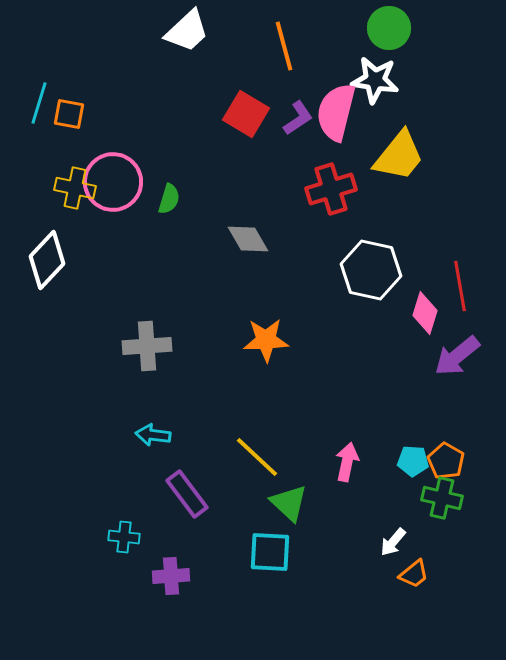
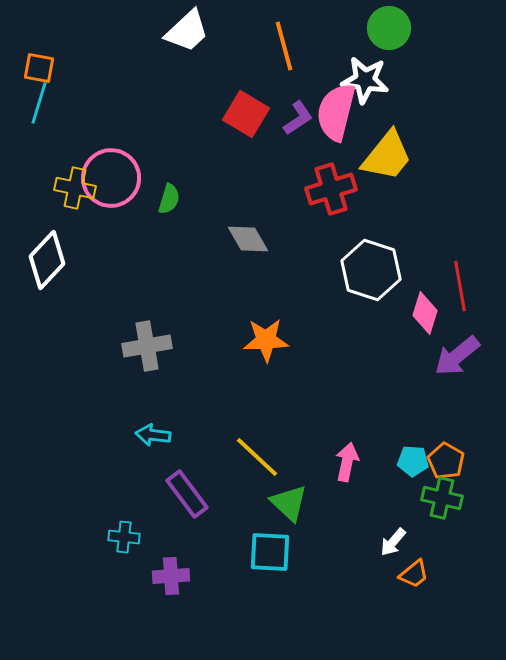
white star: moved 10 px left
orange square: moved 30 px left, 46 px up
yellow trapezoid: moved 12 px left
pink circle: moved 2 px left, 4 px up
white hexagon: rotated 6 degrees clockwise
gray cross: rotated 6 degrees counterclockwise
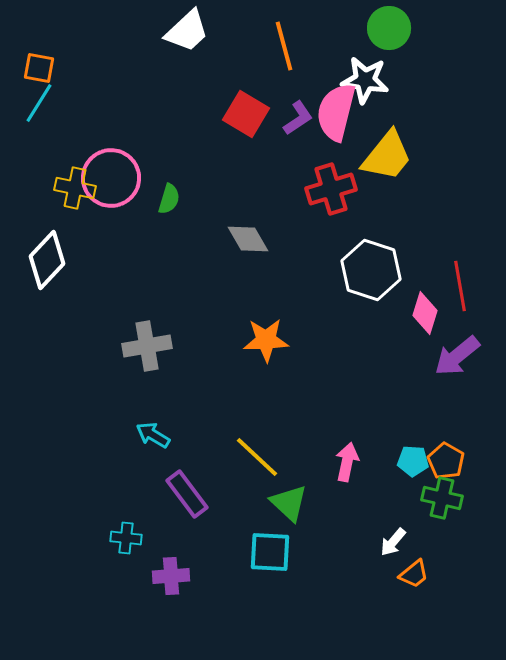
cyan line: rotated 15 degrees clockwise
cyan arrow: rotated 24 degrees clockwise
cyan cross: moved 2 px right, 1 px down
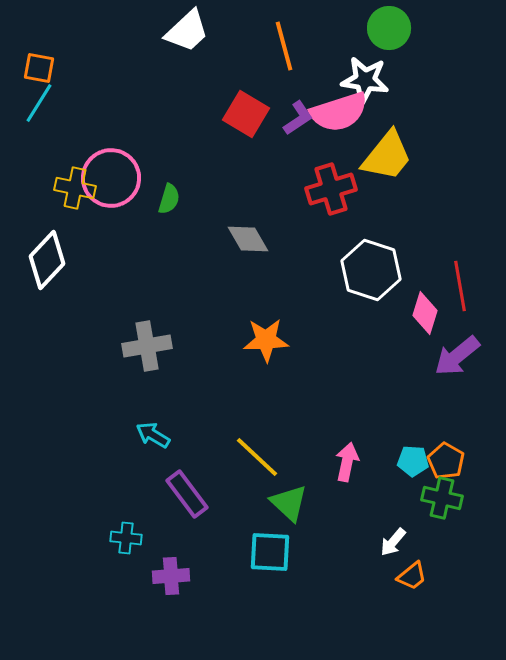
pink semicircle: moved 3 px right; rotated 122 degrees counterclockwise
orange trapezoid: moved 2 px left, 2 px down
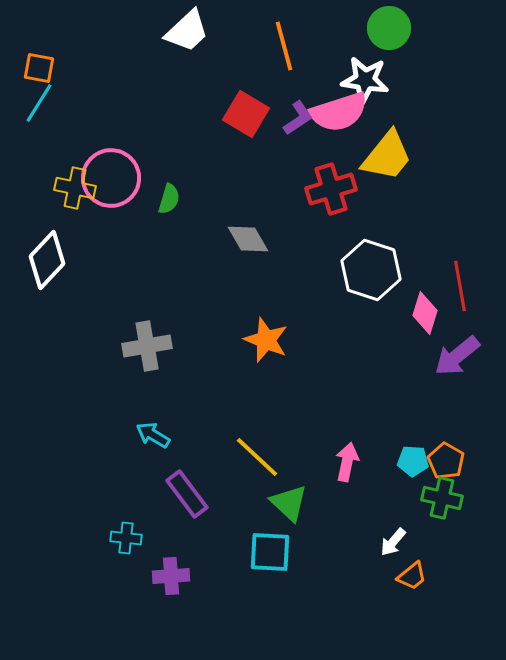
orange star: rotated 24 degrees clockwise
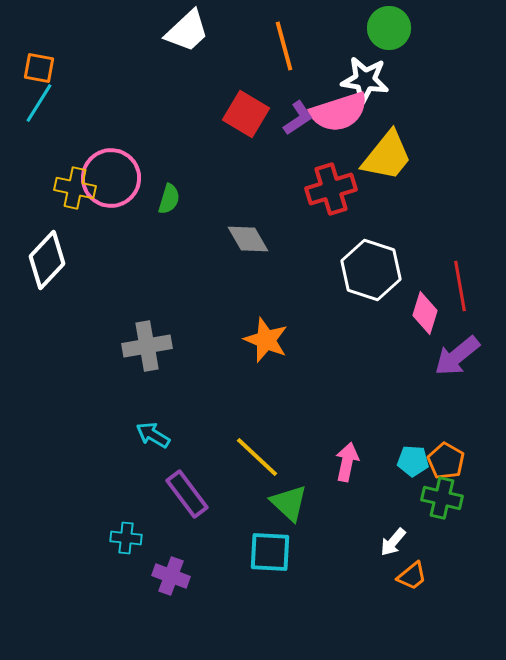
purple cross: rotated 24 degrees clockwise
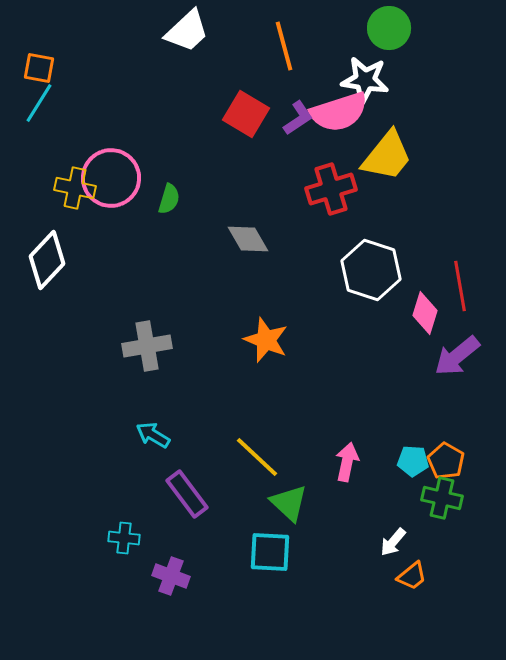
cyan cross: moved 2 px left
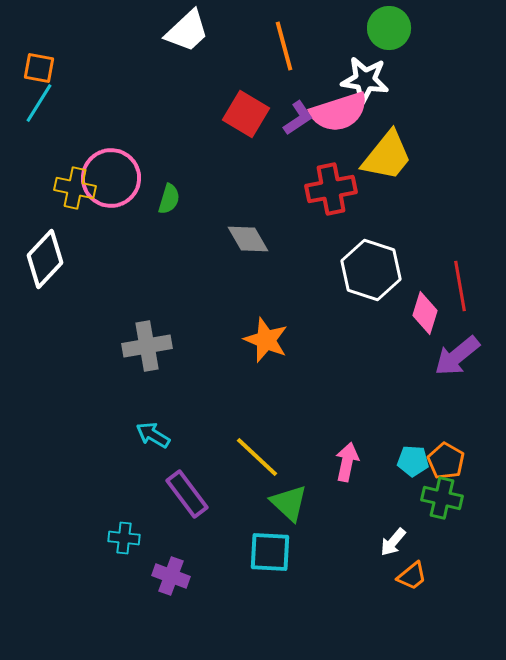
red cross: rotated 6 degrees clockwise
white diamond: moved 2 px left, 1 px up
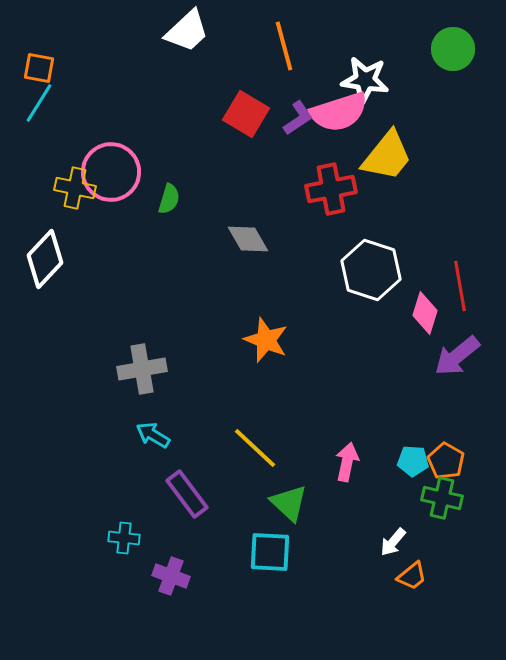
green circle: moved 64 px right, 21 px down
pink circle: moved 6 px up
gray cross: moved 5 px left, 23 px down
yellow line: moved 2 px left, 9 px up
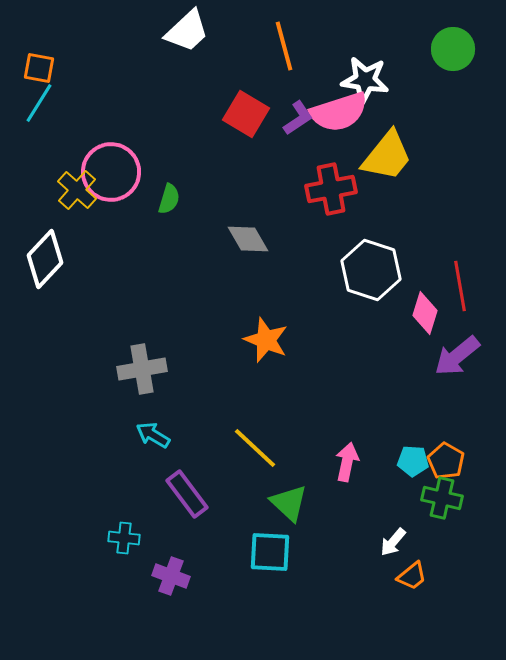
yellow cross: moved 2 px right, 2 px down; rotated 30 degrees clockwise
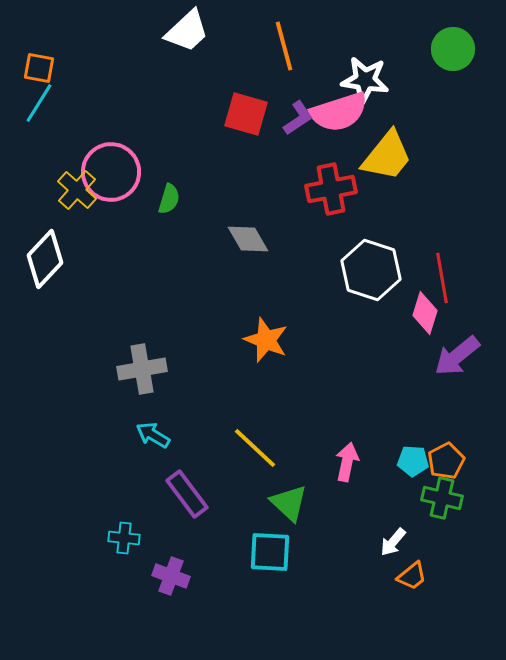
red square: rotated 15 degrees counterclockwise
red line: moved 18 px left, 8 px up
orange pentagon: rotated 15 degrees clockwise
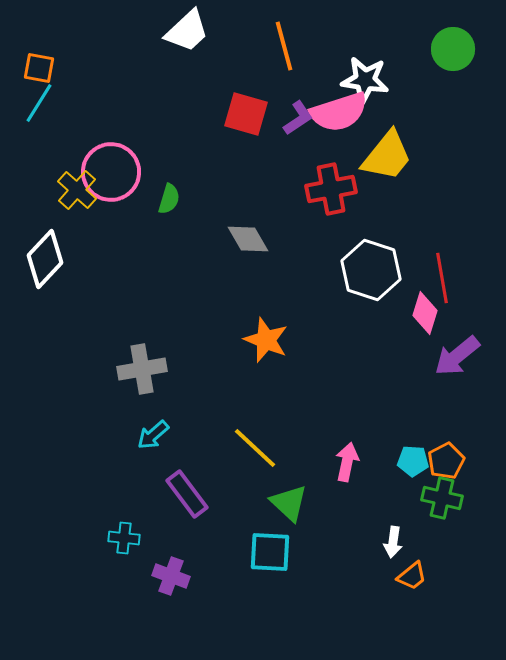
cyan arrow: rotated 72 degrees counterclockwise
white arrow: rotated 32 degrees counterclockwise
